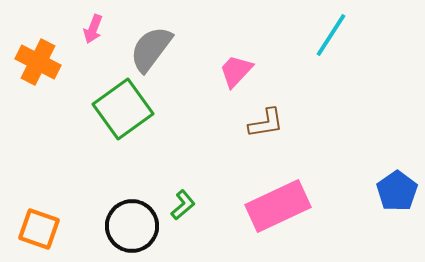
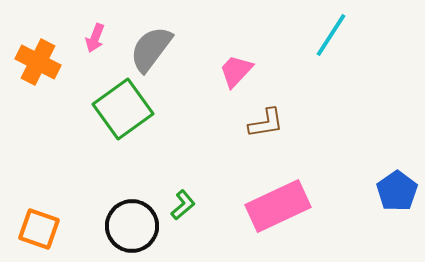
pink arrow: moved 2 px right, 9 px down
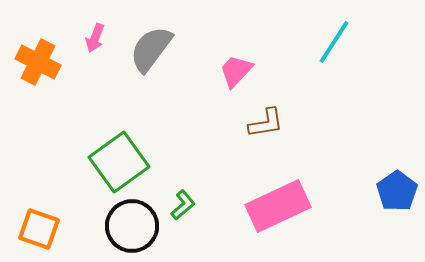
cyan line: moved 3 px right, 7 px down
green square: moved 4 px left, 53 px down
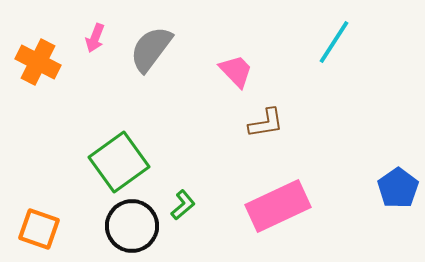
pink trapezoid: rotated 93 degrees clockwise
blue pentagon: moved 1 px right, 3 px up
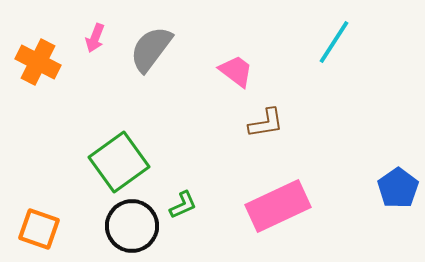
pink trapezoid: rotated 9 degrees counterclockwise
green L-shape: rotated 16 degrees clockwise
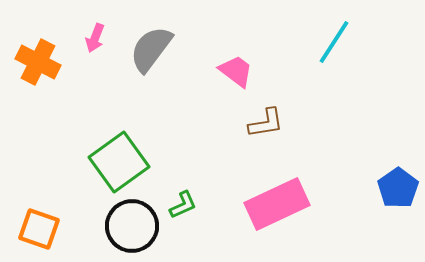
pink rectangle: moved 1 px left, 2 px up
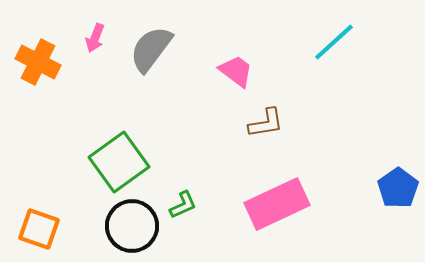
cyan line: rotated 15 degrees clockwise
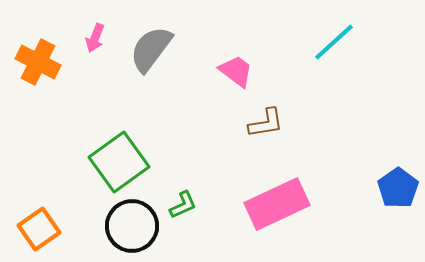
orange square: rotated 36 degrees clockwise
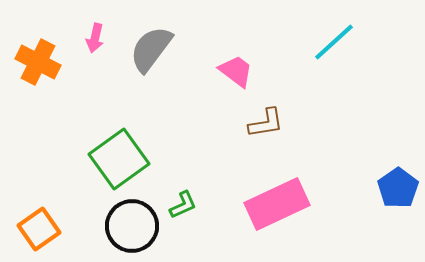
pink arrow: rotated 8 degrees counterclockwise
green square: moved 3 px up
